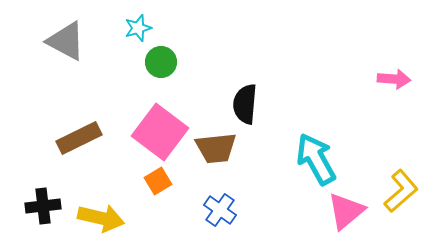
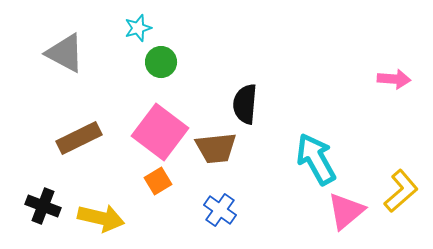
gray triangle: moved 1 px left, 12 px down
black cross: rotated 28 degrees clockwise
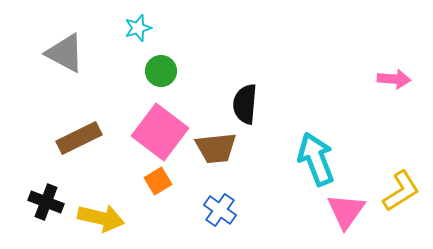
green circle: moved 9 px down
cyan arrow: rotated 8 degrees clockwise
yellow L-shape: rotated 9 degrees clockwise
black cross: moved 3 px right, 4 px up
pink triangle: rotated 15 degrees counterclockwise
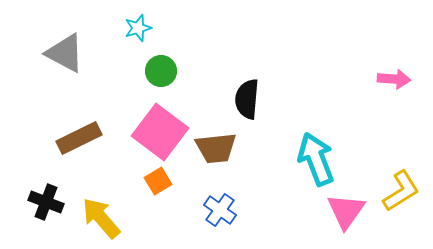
black semicircle: moved 2 px right, 5 px up
yellow arrow: rotated 144 degrees counterclockwise
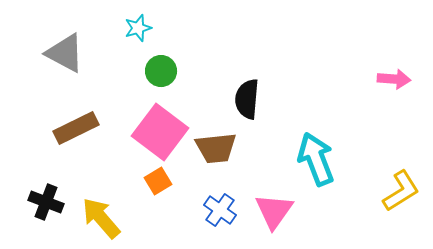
brown rectangle: moved 3 px left, 10 px up
pink triangle: moved 72 px left
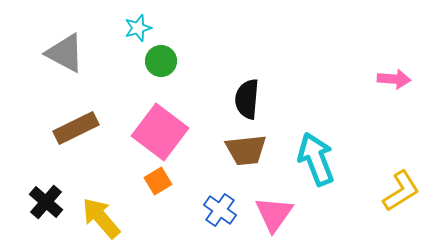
green circle: moved 10 px up
brown trapezoid: moved 30 px right, 2 px down
black cross: rotated 20 degrees clockwise
pink triangle: moved 3 px down
